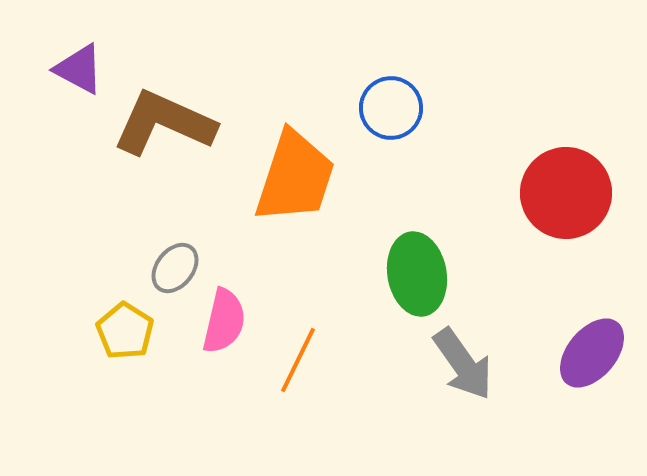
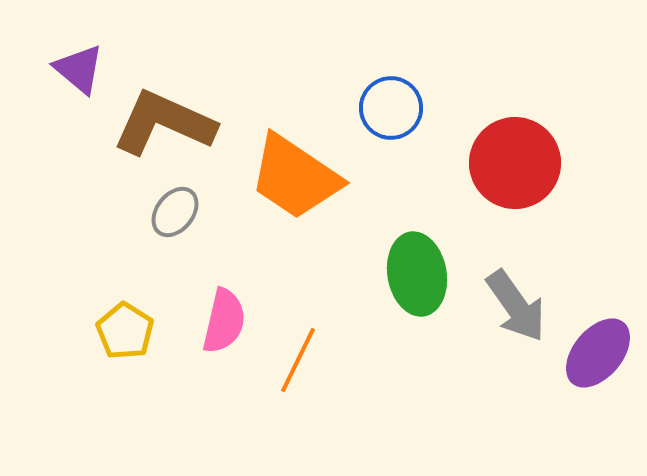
purple triangle: rotated 12 degrees clockwise
orange trapezoid: rotated 106 degrees clockwise
red circle: moved 51 px left, 30 px up
gray ellipse: moved 56 px up
purple ellipse: moved 6 px right
gray arrow: moved 53 px right, 58 px up
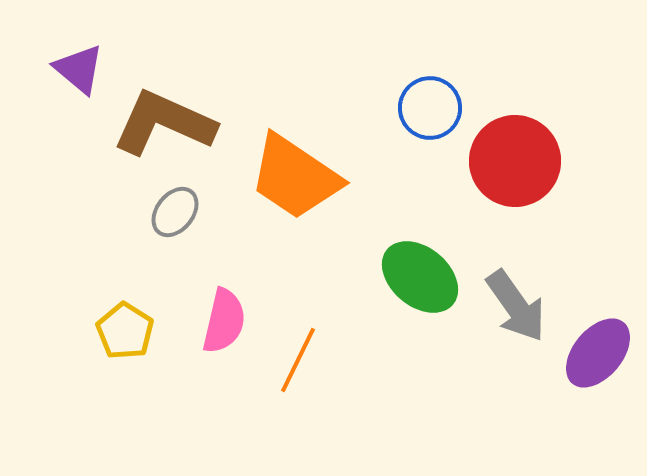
blue circle: moved 39 px right
red circle: moved 2 px up
green ellipse: moved 3 px right, 3 px down; rotated 40 degrees counterclockwise
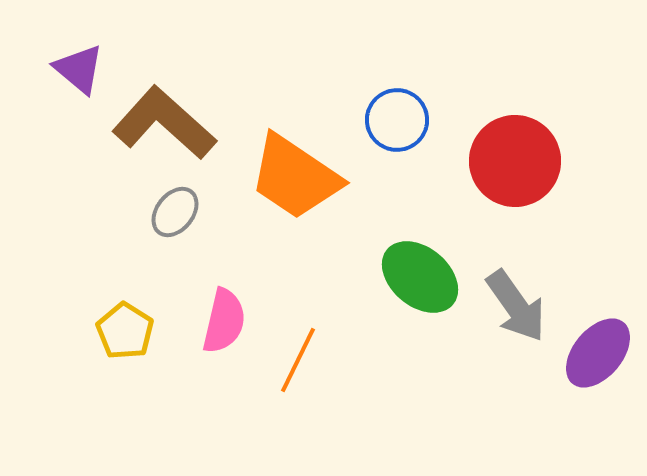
blue circle: moved 33 px left, 12 px down
brown L-shape: rotated 18 degrees clockwise
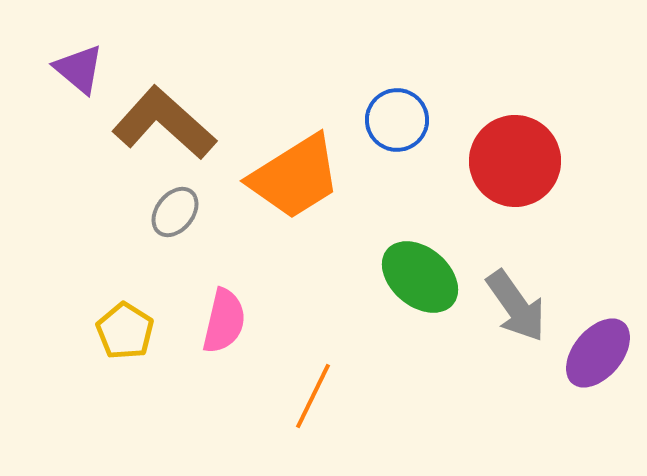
orange trapezoid: rotated 66 degrees counterclockwise
orange line: moved 15 px right, 36 px down
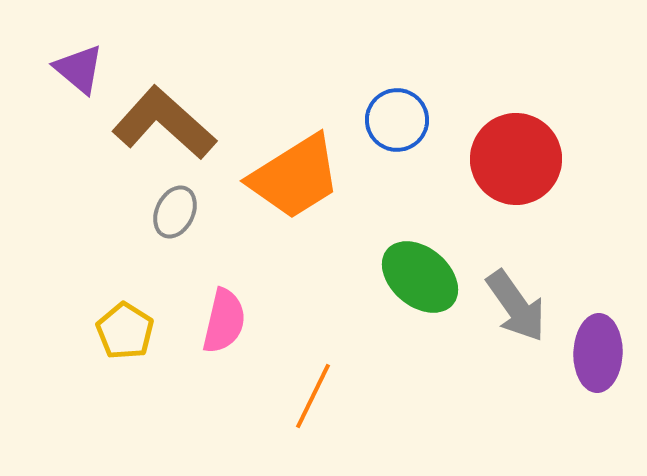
red circle: moved 1 px right, 2 px up
gray ellipse: rotated 12 degrees counterclockwise
purple ellipse: rotated 38 degrees counterclockwise
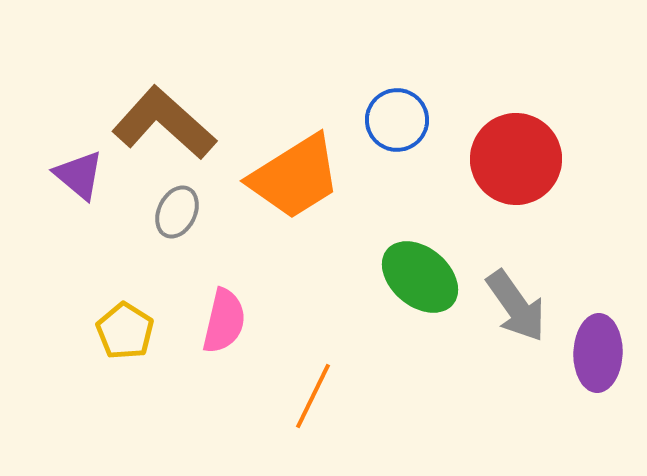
purple triangle: moved 106 px down
gray ellipse: moved 2 px right
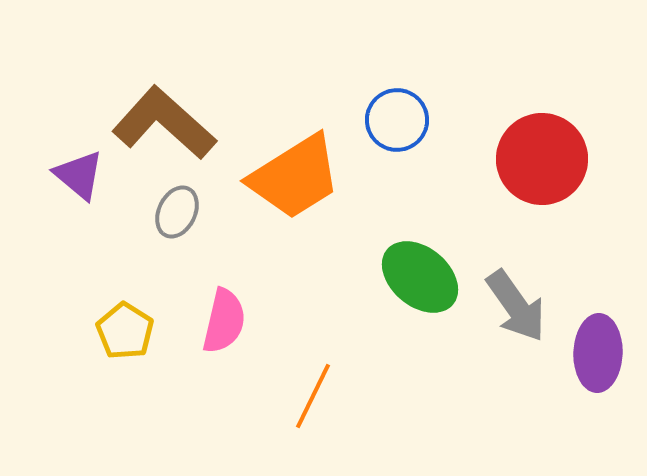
red circle: moved 26 px right
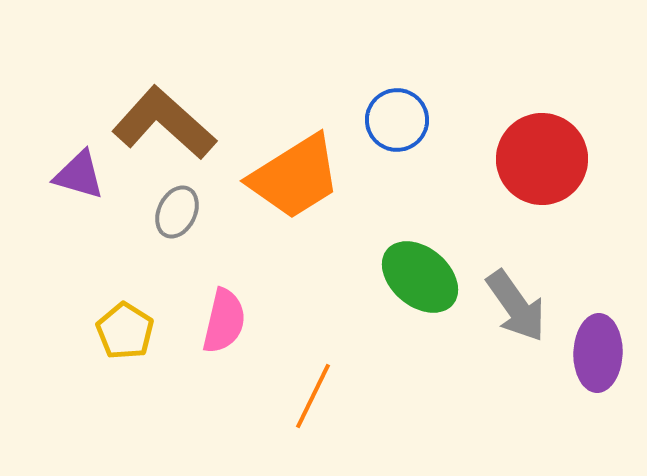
purple triangle: rotated 24 degrees counterclockwise
